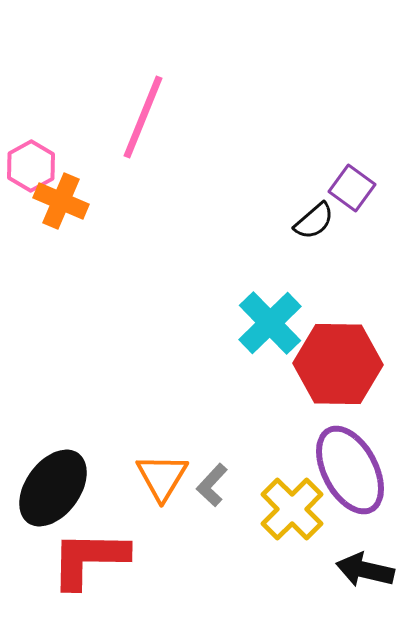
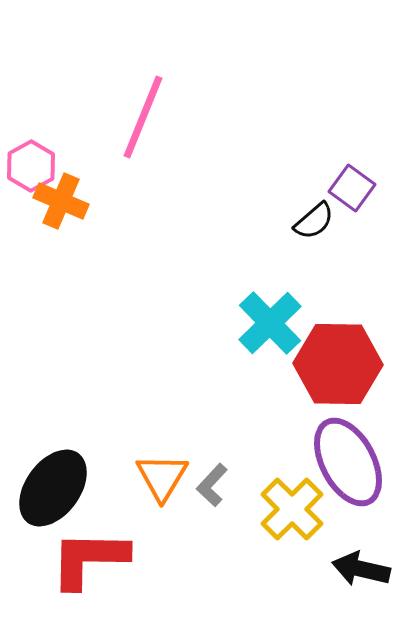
purple ellipse: moved 2 px left, 8 px up
black arrow: moved 4 px left, 1 px up
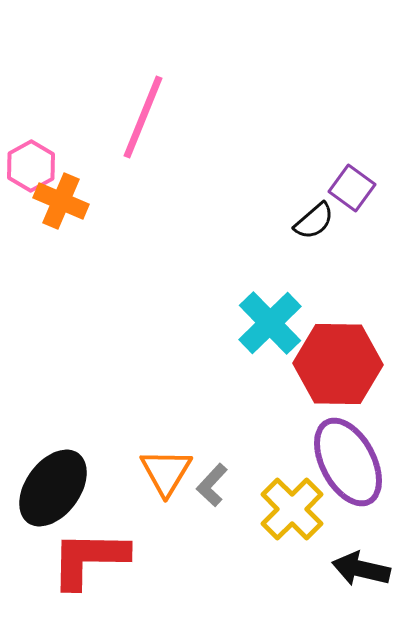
orange triangle: moved 4 px right, 5 px up
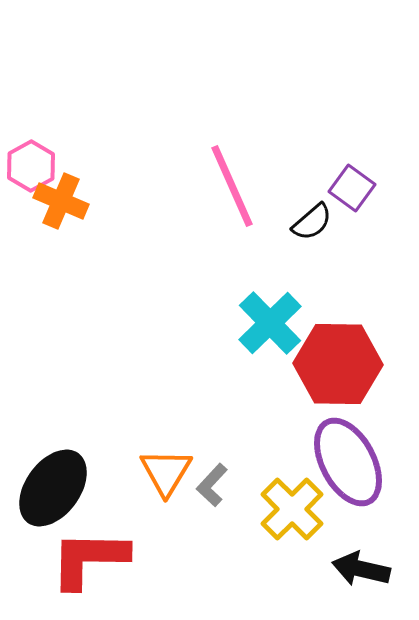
pink line: moved 89 px right, 69 px down; rotated 46 degrees counterclockwise
black semicircle: moved 2 px left, 1 px down
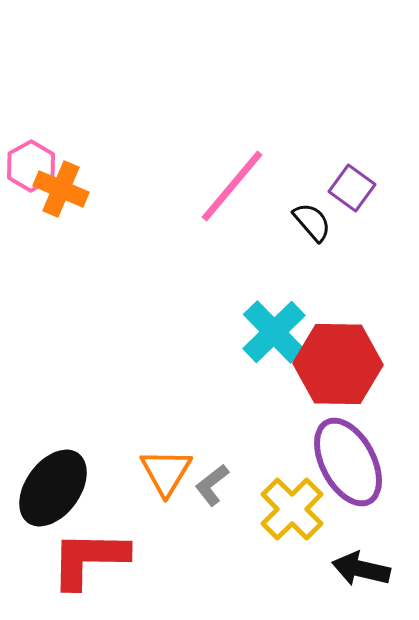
pink line: rotated 64 degrees clockwise
orange cross: moved 12 px up
black semicircle: rotated 90 degrees counterclockwise
cyan cross: moved 4 px right, 9 px down
gray L-shape: rotated 9 degrees clockwise
